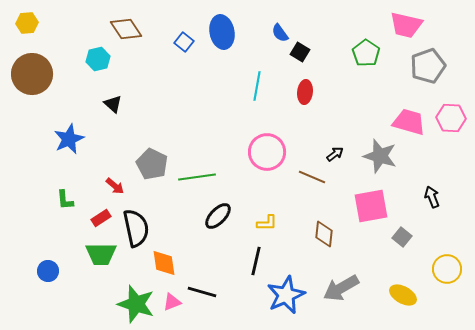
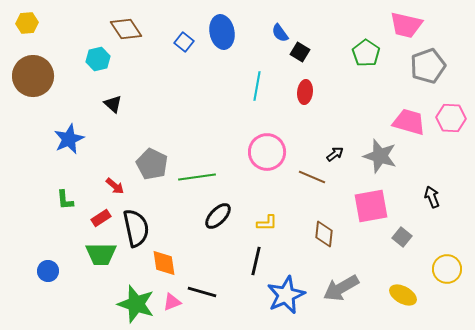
brown circle at (32, 74): moved 1 px right, 2 px down
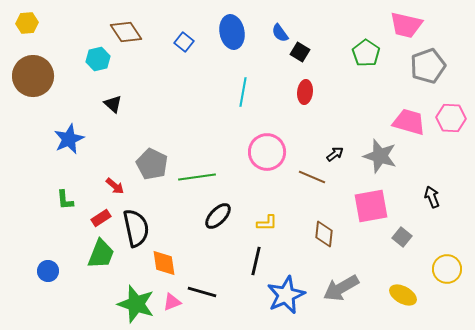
brown diamond at (126, 29): moved 3 px down
blue ellipse at (222, 32): moved 10 px right
cyan line at (257, 86): moved 14 px left, 6 px down
green trapezoid at (101, 254): rotated 68 degrees counterclockwise
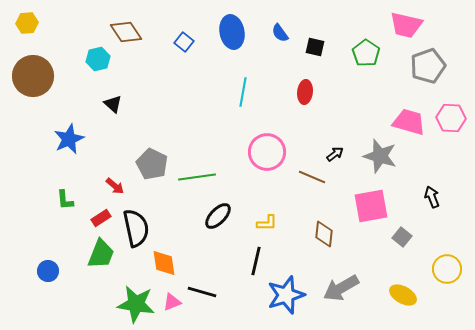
black square at (300, 52): moved 15 px right, 5 px up; rotated 18 degrees counterclockwise
blue star at (286, 295): rotated 6 degrees clockwise
green star at (136, 304): rotated 9 degrees counterclockwise
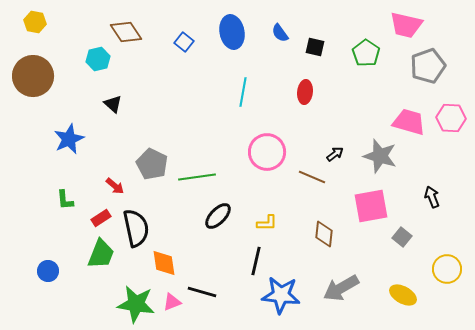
yellow hexagon at (27, 23): moved 8 px right, 1 px up; rotated 15 degrees clockwise
blue star at (286, 295): moved 5 px left; rotated 24 degrees clockwise
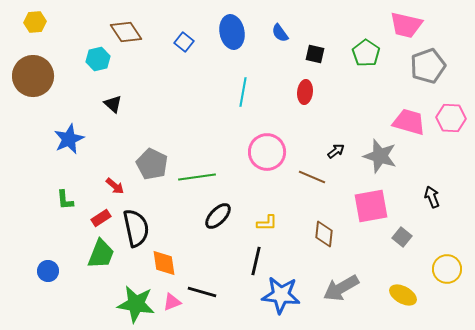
yellow hexagon at (35, 22): rotated 15 degrees counterclockwise
black square at (315, 47): moved 7 px down
black arrow at (335, 154): moved 1 px right, 3 px up
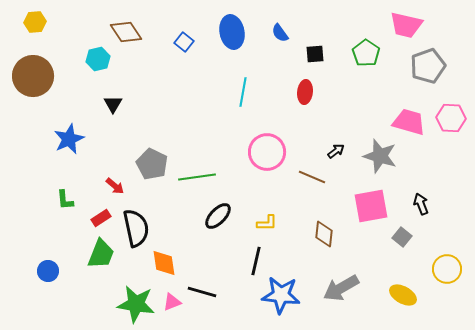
black square at (315, 54): rotated 18 degrees counterclockwise
black triangle at (113, 104): rotated 18 degrees clockwise
black arrow at (432, 197): moved 11 px left, 7 px down
